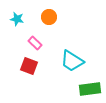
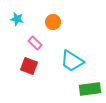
orange circle: moved 4 px right, 5 px down
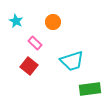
cyan star: moved 1 px left, 2 px down; rotated 16 degrees clockwise
cyan trapezoid: rotated 50 degrees counterclockwise
red square: rotated 18 degrees clockwise
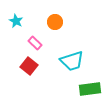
orange circle: moved 2 px right
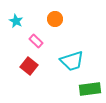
orange circle: moved 3 px up
pink rectangle: moved 1 px right, 2 px up
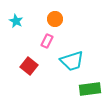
pink rectangle: moved 11 px right; rotated 72 degrees clockwise
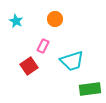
pink rectangle: moved 4 px left, 5 px down
red square: rotated 18 degrees clockwise
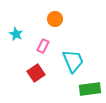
cyan star: moved 13 px down
cyan trapezoid: moved 1 px right; rotated 95 degrees counterclockwise
red square: moved 7 px right, 7 px down
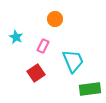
cyan star: moved 3 px down
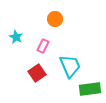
cyan trapezoid: moved 3 px left, 5 px down
red square: moved 1 px right
